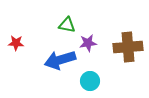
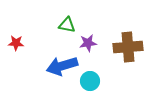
blue arrow: moved 2 px right, 6 px down
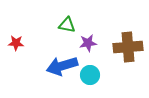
cyan circle: moved 6 px up
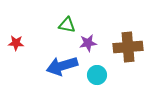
cyan circle: moved 7 px right
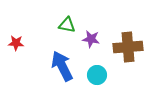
purple star: moved 3 px right, 4 px up; rotated 18 degrees clockwise
blue arrow: rotated 80 degrees clockwise
